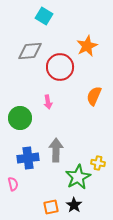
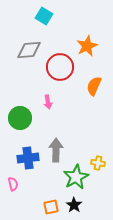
gray diamond: moved 1 px left, 1 px up
orange semicircle: moved 10 px up
green star: moved 2 px left
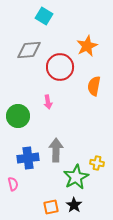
orange semicircle: rotated 12 degrees counterclockwise
green circle: moved 2 px left, 2 px up
yellow cross: moved 1 px left
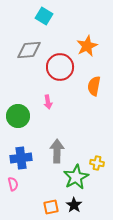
gray arrow: moved 1 px right, 1 px down
blue cross: moved 7 px left
